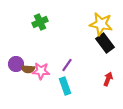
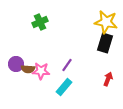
yellow star: moved 5 px right, 2 px up
black rectangle: rotated 54 degrees clockwise
cyan rectangle: moved 1 px left, 1 px down; rotated 60 degrees clockwise
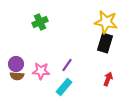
brown semicircle: moved 11 px left, 7 px down
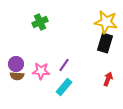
purple line: moved 3 px left
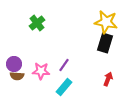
green cross: moved 3 px left, 1 px down; rotated 14 degrees counterclockwise
purple circle: moved 2 px left
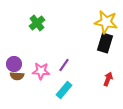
cyan rectangle: moved 3 px down
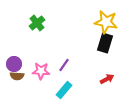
red arrow: moved 1 px left; rotated 40 degrees clockwise
